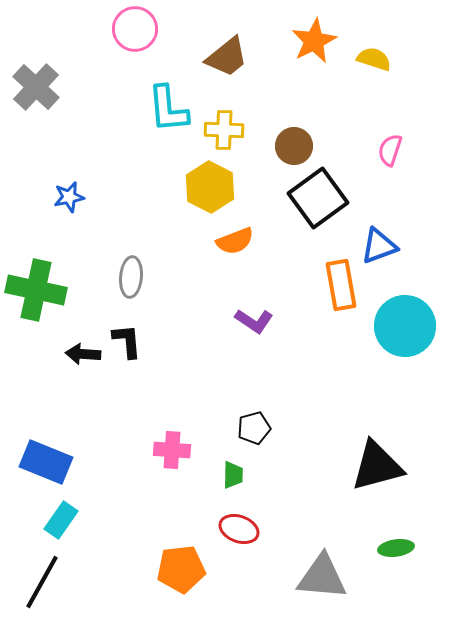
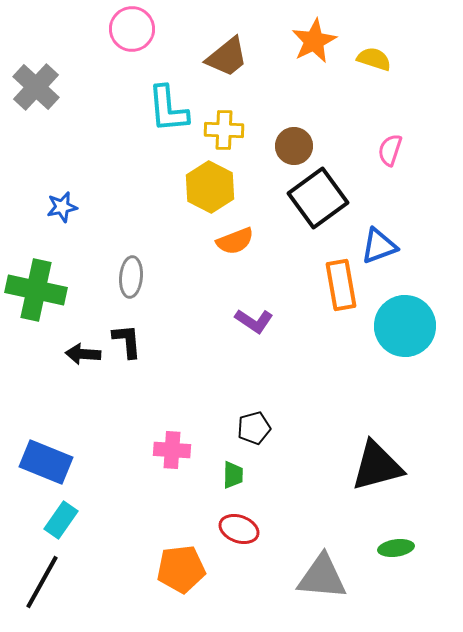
pink circle: moved 3 px left
blue star: moved 7 px left, 10 px down
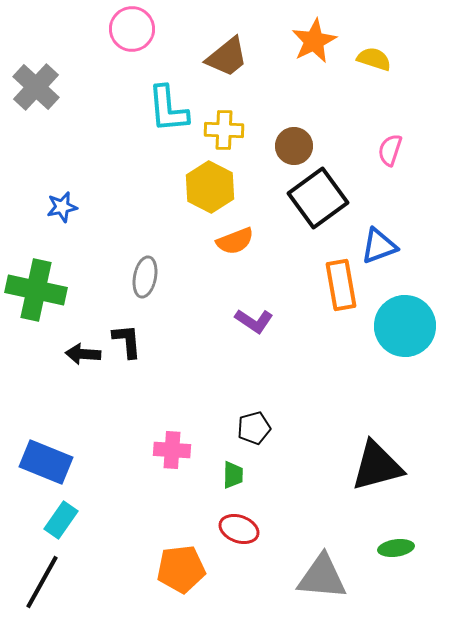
gray ellipse: moved 14 px right; rotated 6 degrees clockwise
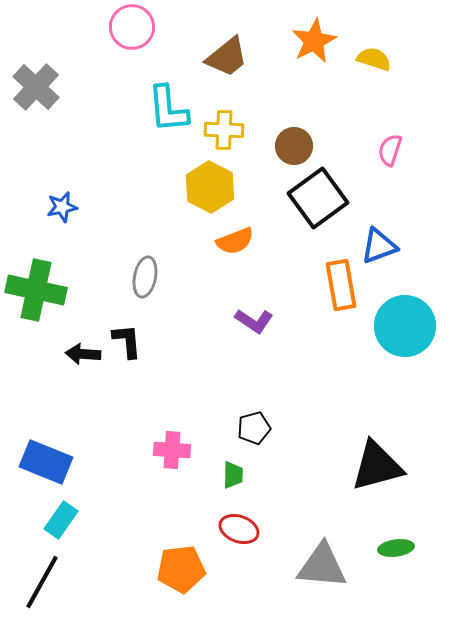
pink circle: moved 2 px up
gray triangle: moved 11 px up
